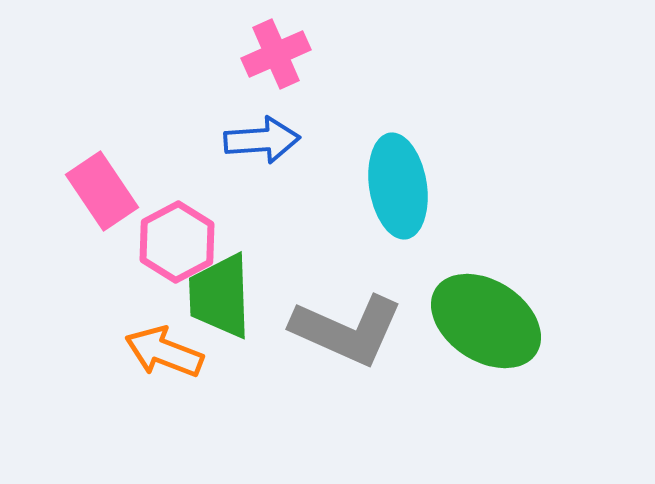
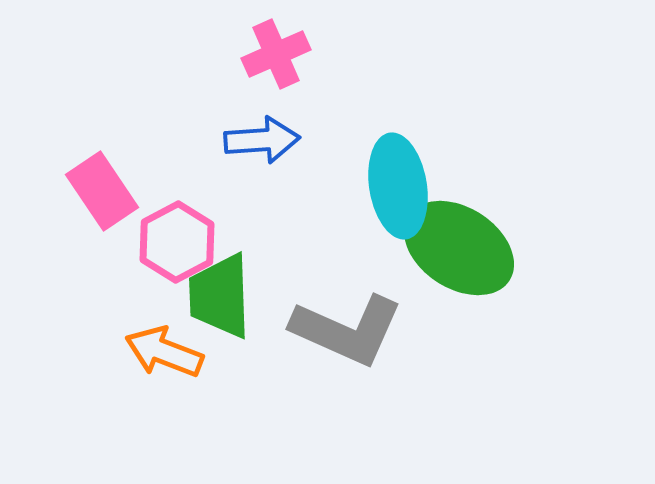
green ellipse: moved 27 px left, 73 px up
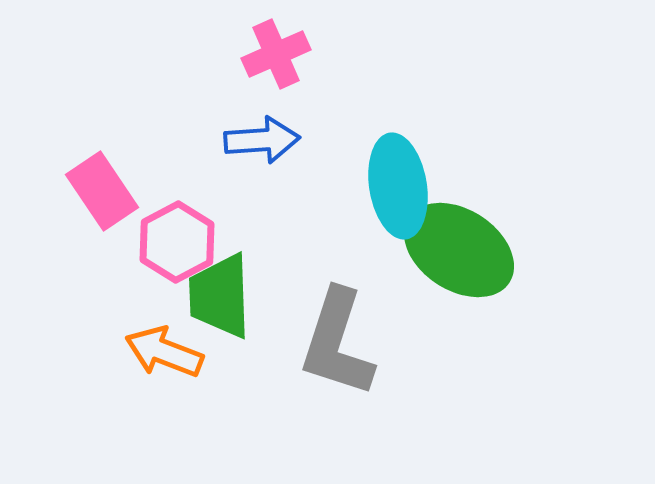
green ellipse: moved 2 px down
gray L-shape: moved 10 px left, 13 px down; rotated 84 degrees clockwise
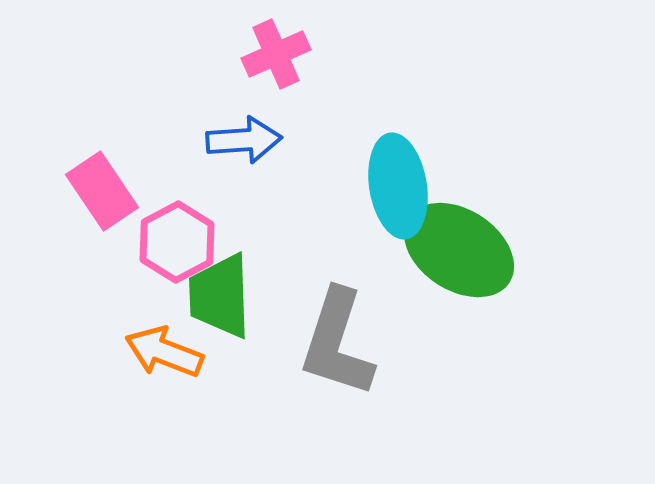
blue arrow: moved 18 px left
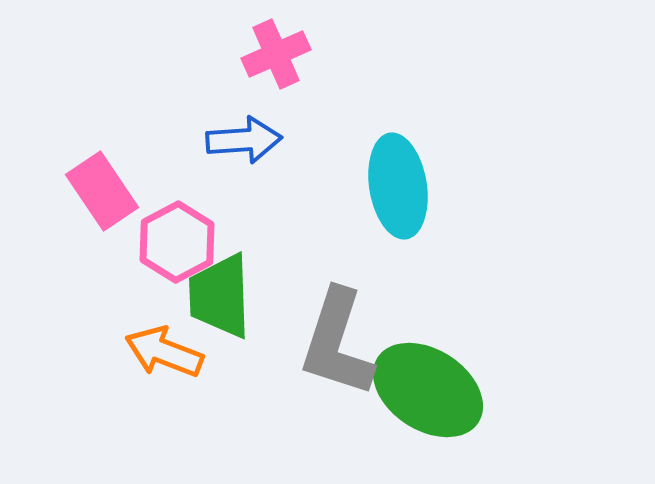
green ellipse: moved 31 px left, 140 px down
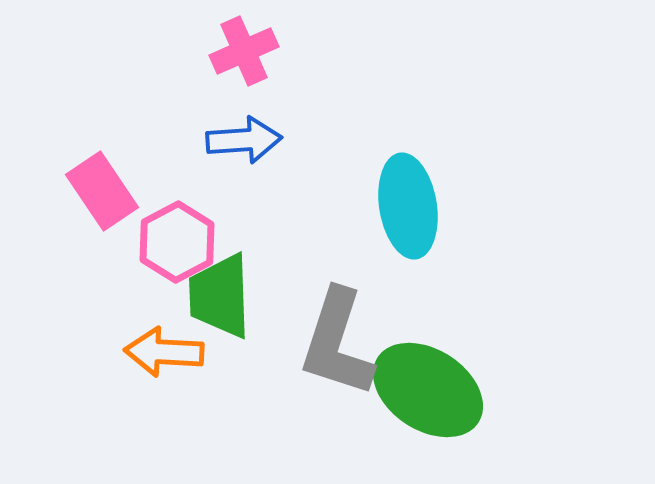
pink cross: moved 32 px left, 3 px up
cyan ellipse: moved 10 px right, 20 px down
orange arrow: rotated 18 degrees counterclockwise
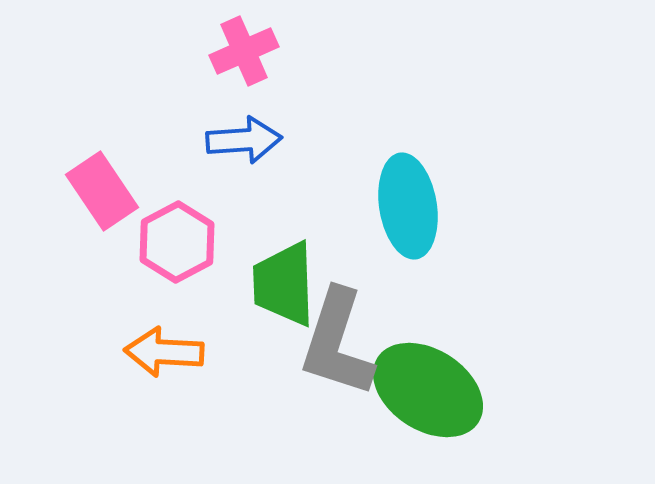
green trapezoid: moved 64 px right, 12 px up
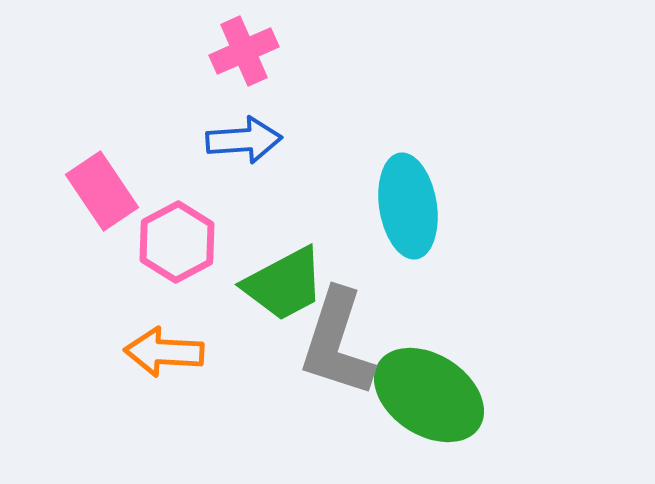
green trapezoid: rotated 116 degrees counterclockwise
green ellipse: moved 1 px right, 5 px down
